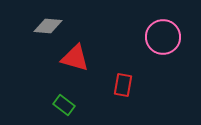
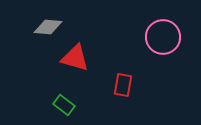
gray diamond: moved 1 px down
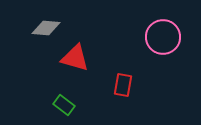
gray diamond: moved 2 px left, 1 px down
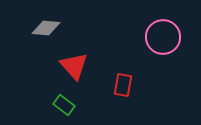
red triangle: moved 1 px left, 8 px down; rotated 32 degrees clockwise
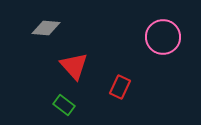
red rectangle: moved 3 px left, 2 px down; rotated 15 degrees clockwise
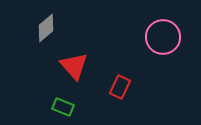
gray diamond: rotated 44 degrees counterclockwise
green rectangle: moved 1 px left, 2 px down; rotated 15 degrees counterclockwise
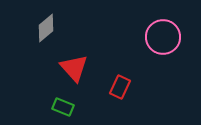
red triangle: moved 2 px down
